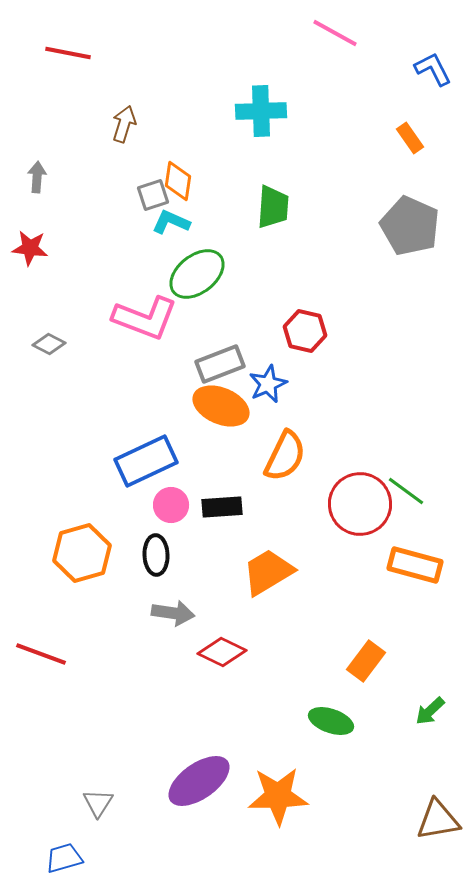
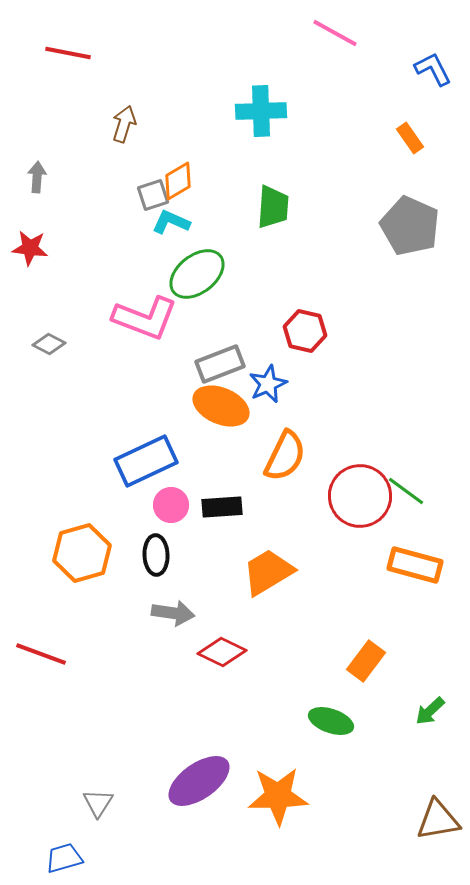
orange diamond at (178, 181): rotated 51 degrees clockwise
red circle at (360, 504): moved 8 px up
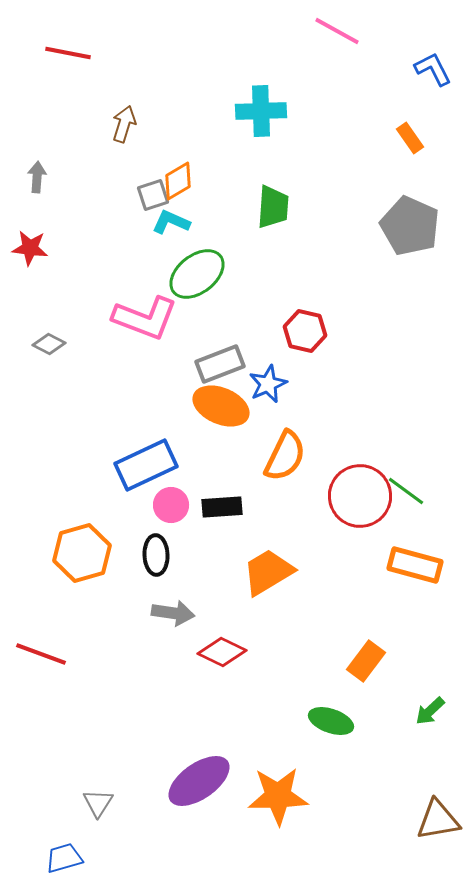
pink line at (335, 33): moved 2 px right, 2 px up
blue rectangle at (146, 461): moved 4 px down
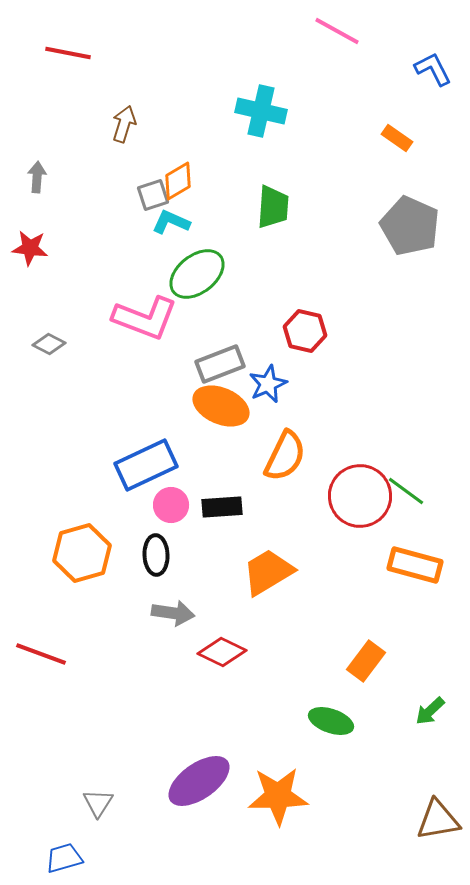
cyan cross at (261, 111): rotated 15 degrees clockwise
orange rectangle at (410, 138): moved 13 px left; rotated 20 degrees counterclockwise
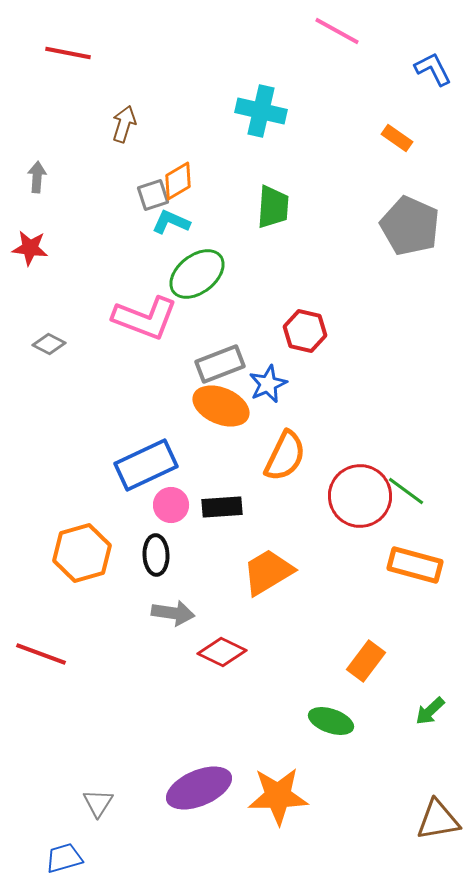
purple ellipse at (199, 781): moved 7 px down; rotated 12 degrees clockwise
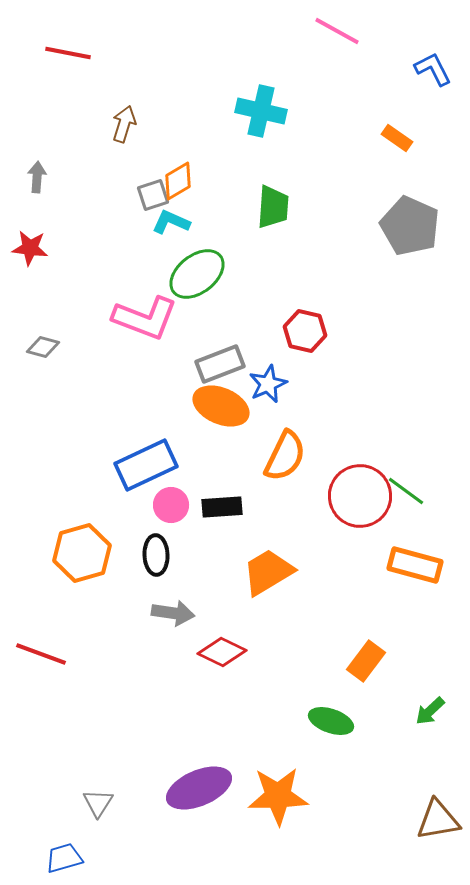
gray diamond at (49, 344): moved 6 px left, 3 px down; rotated 12 degrees counterclockwise
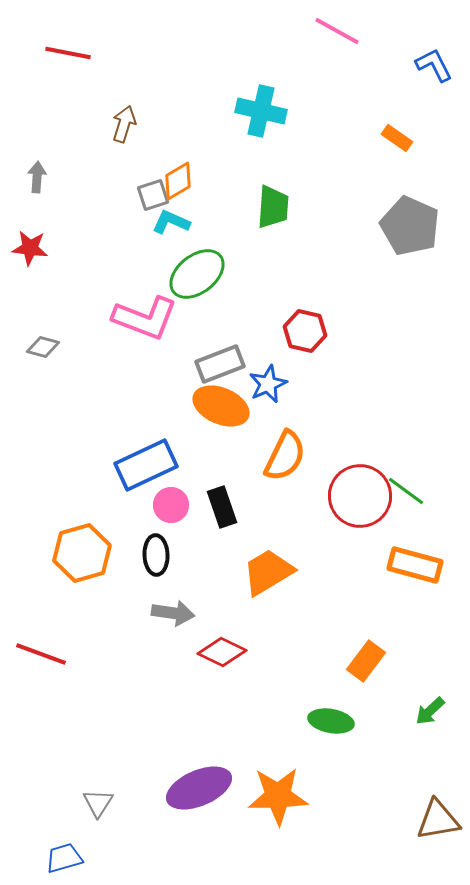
blue L-shape at (433, 69): moved 1 px right, 4 px up
black rectangle at (222, 507): rotated 75 degrees clockwise
green ellipse at (331, 721): rotated 9 degrees counterclockwise
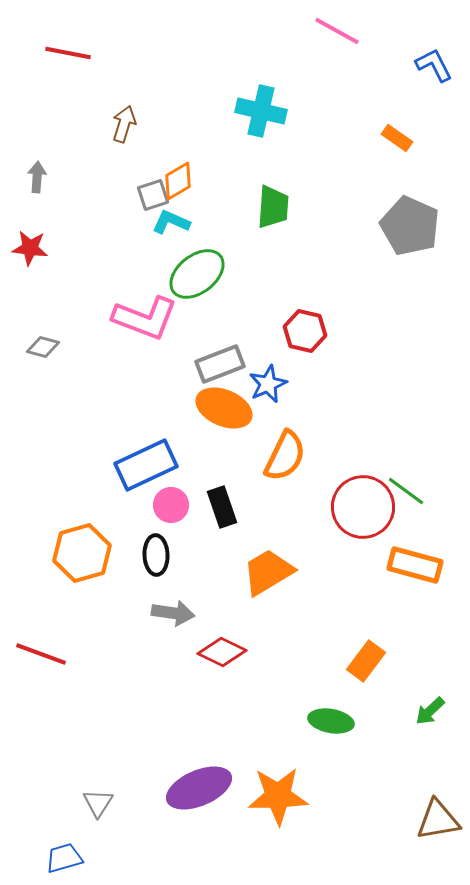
orange ellipse at (221, 406): moved 3 px right, 2 px down
red circle at (360, 496): moved 3 px right, 11 px down
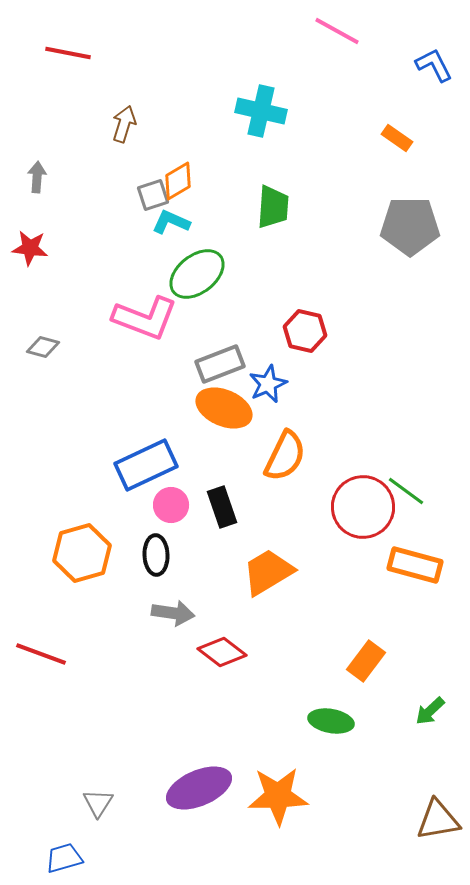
gray pentagon at (410, 226): rotated 24 degrees counterclockwise
red diamond at (222, 652): rotated 12 degrees clockwise
